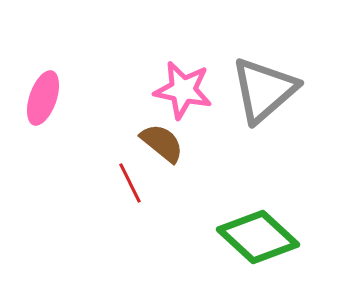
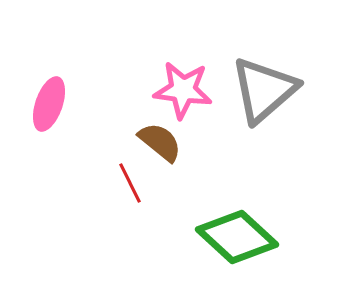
pink star: rotated 4 degrees counterclockwise
pink ellipse: moved 6 px right, 6 px down
brown semicircle: moved 2 px left, 1 px up
green diamond: moved 21 px left
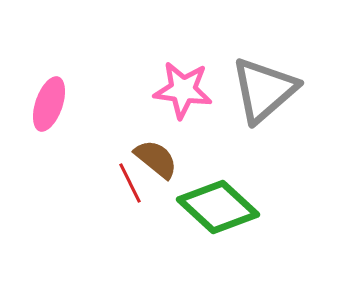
brown semicircle: moved 4 px left, 17 px down
green diamond: moved 19 px left, 30 px up
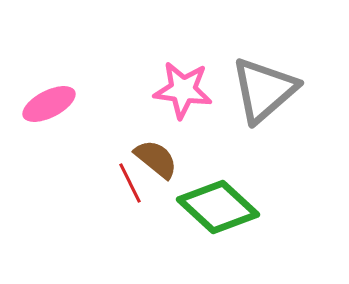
pink ellipse: rotated 44 degrees clockwise
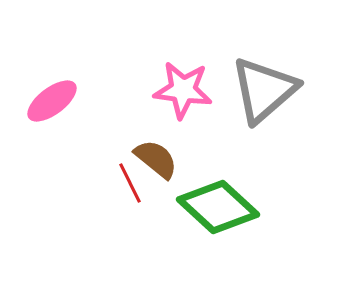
pink ellipse: moved 3 px right, 3 px up; rotated 10 degrees counterclockwise
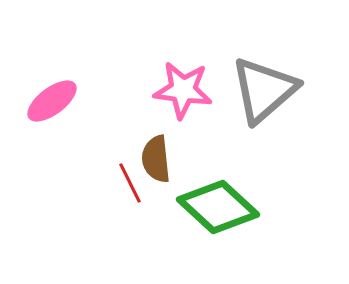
brown semicircle: rotated 135 degrees counterclockwise
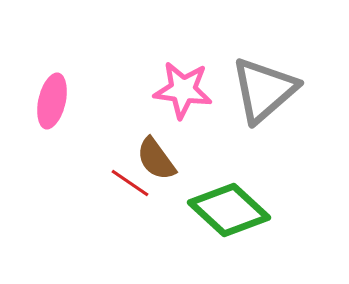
pink ellipse: rotated 40 degrees counterclockwise
brown semicircle: rotated 30 degrees counterclockwise
red line: rotated 30 degrees counterclockwise
green diamond: moved 11 px right, 3 px down
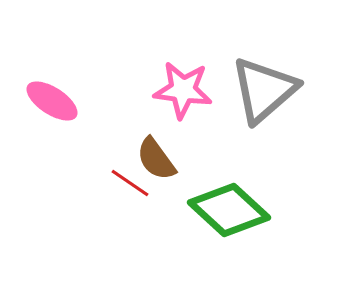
pink ellipse: rotated 70 degrees counterclockwise
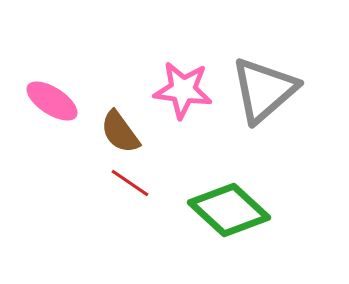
brown semicircle: moved 36 px left, 27 px up
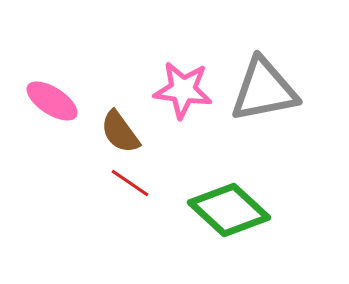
gray triangle: rotated 30 degrees clockwise
